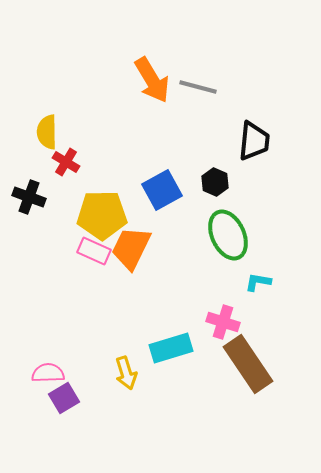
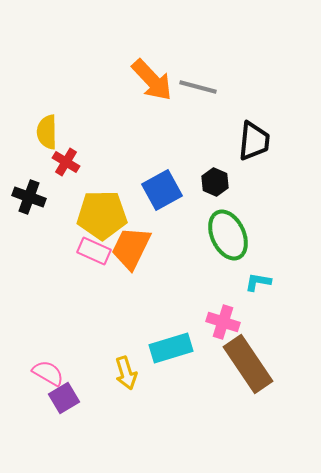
orange arrow: rotated 12 degrees counterclockwise
pink semicircle: rotated 32 degrees clockwise
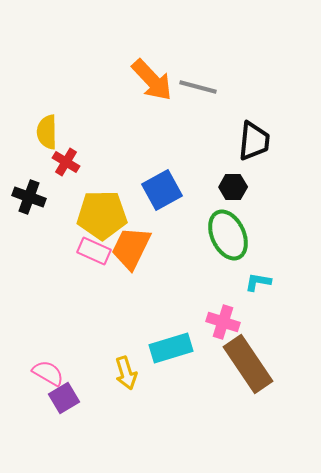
black hexagon: moved 18 px right, 5 px down; rotated 24 degrees counterclockwise
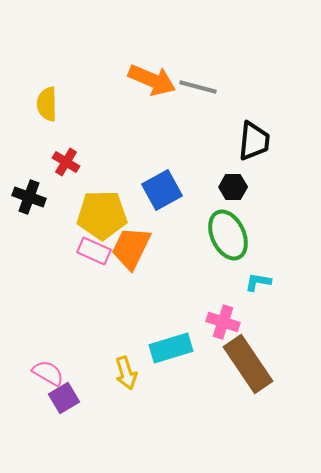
orange arrow: rotated 24 degrees counterclockwise
yellow semicircle: moved 28 px up
